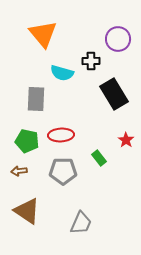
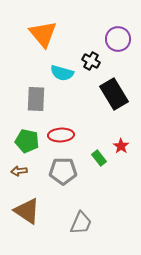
black cross: rotated 30 degrees clockwise
red star: moved 5 px left, 6 px down
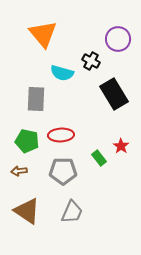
gray trapezoid: moved 9 px left, 11 px up
